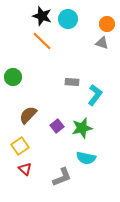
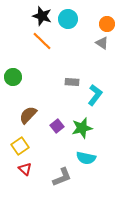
gray triangle: rotated 16 degrees clockwise
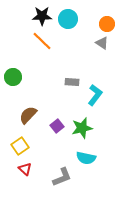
black star: rotated 18 degrees counterclockwise
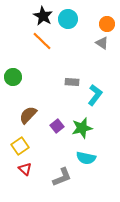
black star: moved 1 px right; rotated 30 degrees clockwise
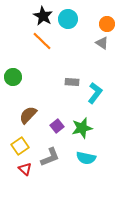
cyan L-shape: moved 2 px up
gray L-shape: moved 12 px left, 20 px up
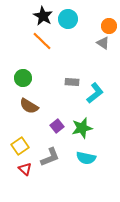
orange circle: moved 2 px right, 2 px down
gray triangle: moved 1 px right
green circle: moved 10 px right, 1 px down
cyan L-shape: rotated 15 degrees clockwise
brown semicircle: moved 1 px right, 9 px up; rotated 102 degrees counterclockwise
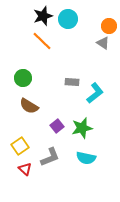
black star: rotated 24 degrees clockwise
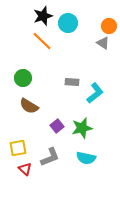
cyan circle: moved 4 px down
yellow square: moved 2 px left, 2 px down; rotated 24 degrees clockwise
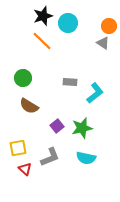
gray rectangle: moved 2 px left
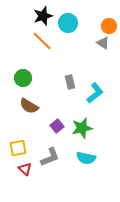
gray rectangle: rotated 72 degrees clockwise
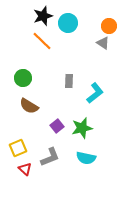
gray rectangle: moved 1 px left, 1 px up; rotated 16 degrees clockwise
yellow square: rotated 12 degrees counterclockwise
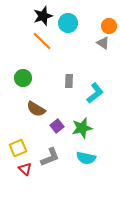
brown semicircle: moved 7 px right, 3 px down
